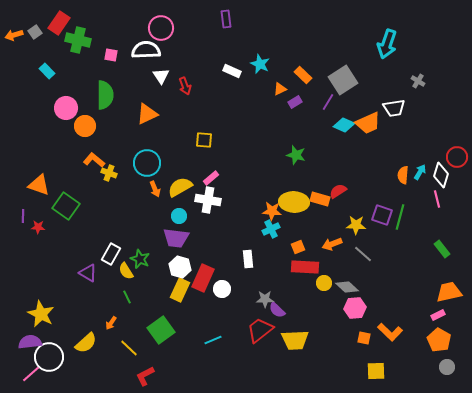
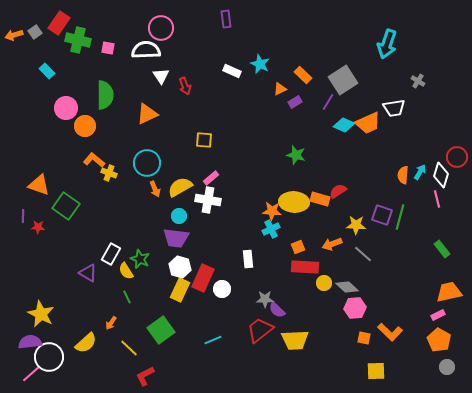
pink square at (111, 55): moved 3 px left, 7 px up
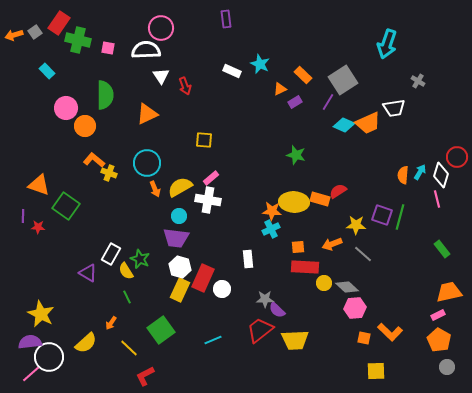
orange square at (298, 247): rotated 16 degrees clockwise
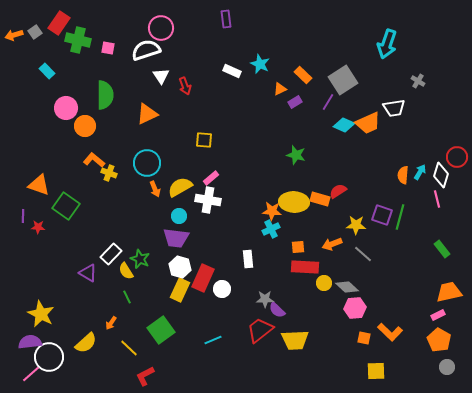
white semicircle at (146, 50): rotated 16 degrees counterclockwise
white rectangle at (111, 254): rotated 15 degrees clockwise
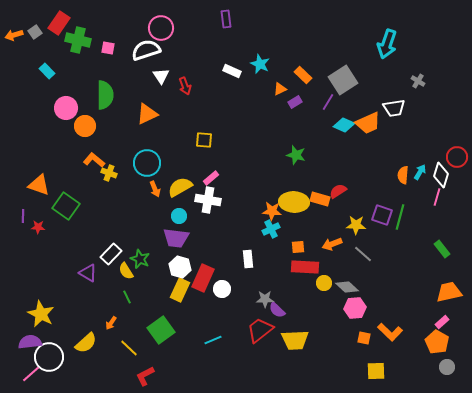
pink line at (437, 199): moved 2 px up; rotated 30 degrees clockwise
pink rectangle at (438, 315): moved 4 px right, 7 px down; rotated 16 degrees counterclockwise
orange pentagon at (439, 340): moved 2 px left, 2 px down
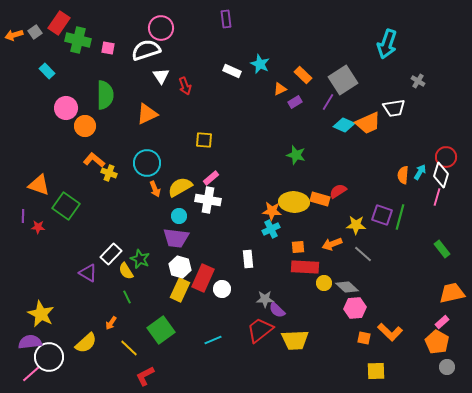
red circle at (457, 157): moved 11 px left
orange trapezoid at (449, 292): moved 3 px right, 1 px down
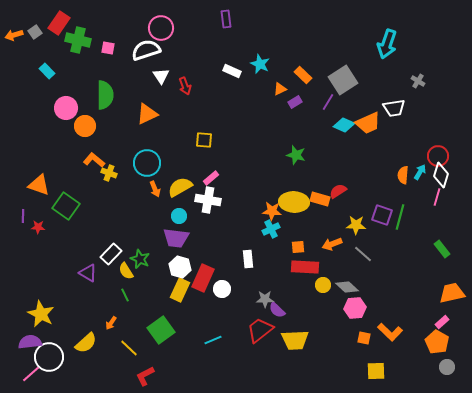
red circle at (446, 157): moved 8 px left, 1 px up
yellow circle at (324, 283): moved 1 px left, 2 px down
green line at (127, 297): moved 2 px left, 2 px up
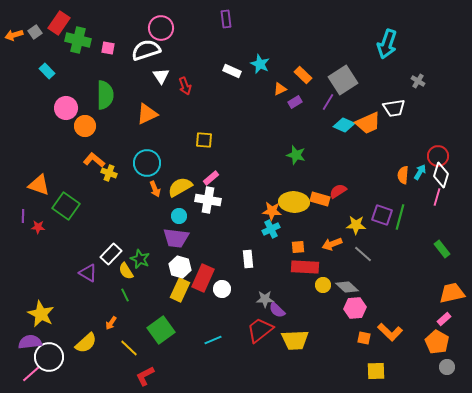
pink rectangle at (442, 322): moved 2 px right, 3 px up
